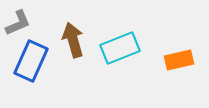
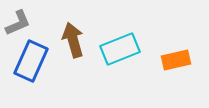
cyan rectangle: moved 1 px down
orange rectangle: moved 3 px left
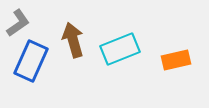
gray L-shape: rotated 12 degrees counterclockwise
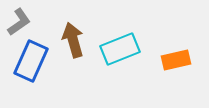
gray L-shape: moved 1 px right, 1 px up
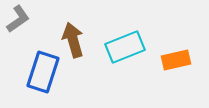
gray L-shape: moved 1 px left, 3 px up
cyan rectangle: moved 5 px right, 2 px up
blue rectangle: moved 12 px right, 11 px down; rotated 6 degrees counterclockwise
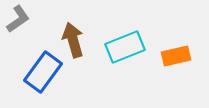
orange rectangle: moved 4 px up
blue rectangle: rotated 18 degrees clockwise
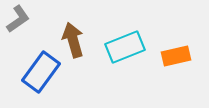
blue rectangle: moved 2 px left
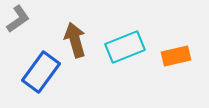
brown arrow: moved 2 px right
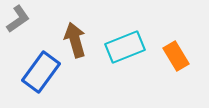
orange rectangle: rotated 72 degrees clockwise
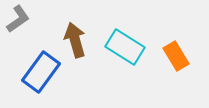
cyan rectangle: rotated 54 degrees clockwise
